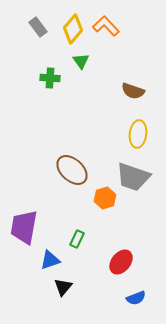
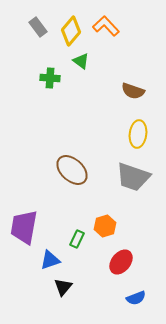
yellow diamond: moved 2 px left, 2 px down
green triangle: rotated 18 degrees counterclockwise
orange hexagon: moved 28 px down
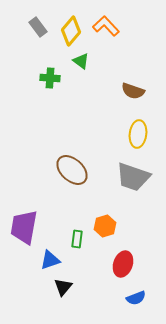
green rectangle: rotated 18 degrees counterclockwise
red ellipse: moved 2 px right, 2 px down; rotated 20 degrees counterclockwise
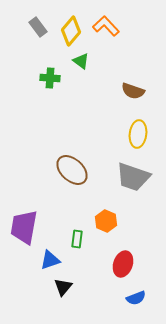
orange hexagon: moved 1 px right, 5 px up; rotated 20 degrees counterclockwise
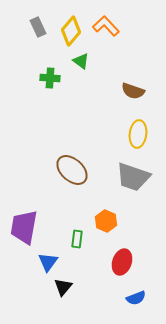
gray rectangle: rotated 12 degrees clockwise
blue triangle: moved 2 px left, 2 px down; rotated 35 degrees counterclockwise
red ellipse: moved 1 px left, 2 px up
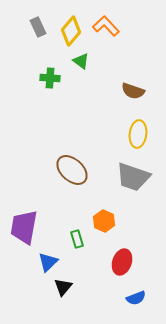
orange hexagon: moved 2 px left
green rectangle: rotated 24 degrees counterclockwise
blue triangle: rotated 10 degrees clockwise
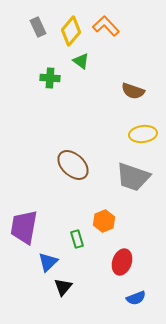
yellow ellipse: moved 5 px right; rotated 76 degrees clockwise
brown ellipse: moved 1 px right, 5 px up
orange hexagon: rotated 15 degrees clockwise
